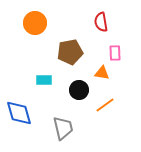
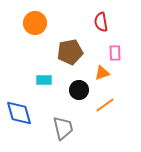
orange triangle: rotated 28 degrees counterclockwise
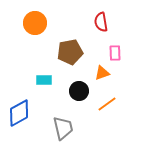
black circle: moved 1 px down
orange line: moved 2 px right, 1 px up
blue diamond: rotated 76 degrees clockwise
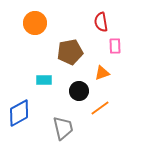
pink rectangle: moved 7 px up
orange line: moved 7 px left, 4 px down
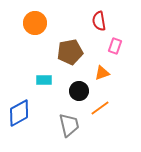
red semicircle: moved 2 px left, 1 px up
pink rectangle: rotated 21 degrees clockwise
gray trapezoid: moved 6 px right, 3 px up
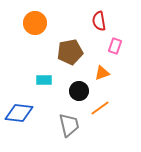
blue diamond: rotated 36 degrees clockwise
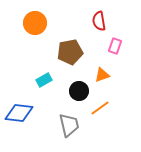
orange triangle: moved 2 px down
cyan rectangle: rotated 28 degrees counterclockwise
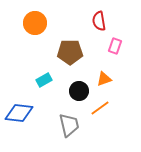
brown pentagon: rotated 10 degrees clockwise
orange triangle: moved 2 px right, 4 px down
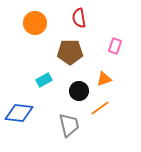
red semicircle: moved 20 px left, 3 px up
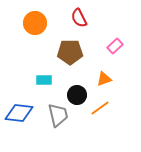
red semicircle: rotated 18 degrees counterclockwise
pink rectangle: rotated 28 degrees clockwise
cyan rectangle: rotated 28 degrees clockwise
black circle: moved 2 px left, 4 px down
gray trapezoid: moved 11 px left, 10 px up
